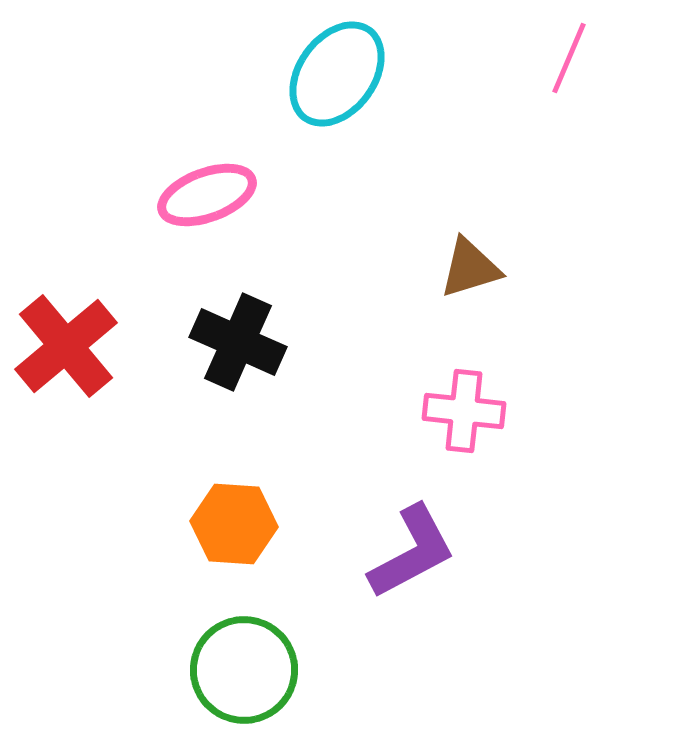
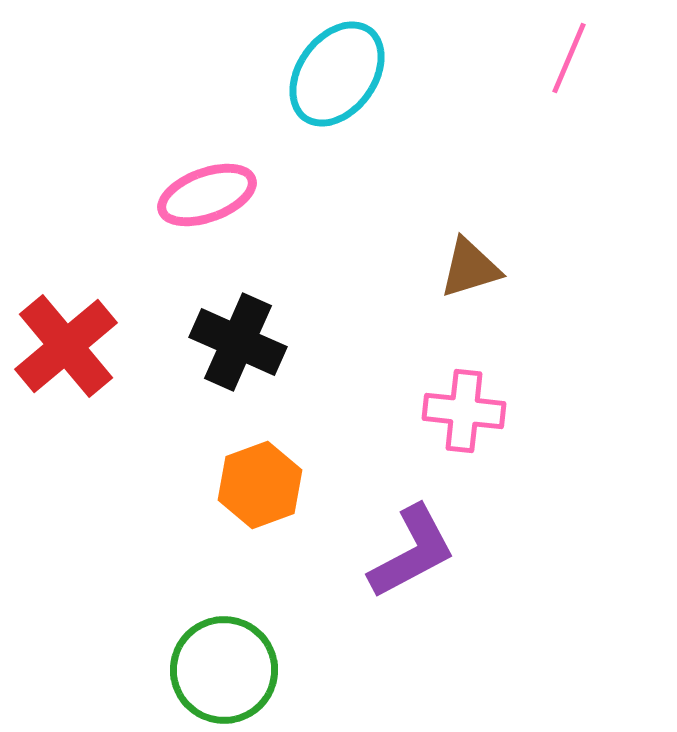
orange hexagon: moved 26 px right, 39 px up; rotated 24 degrees counterclockwise
green circle: moved 20 px left
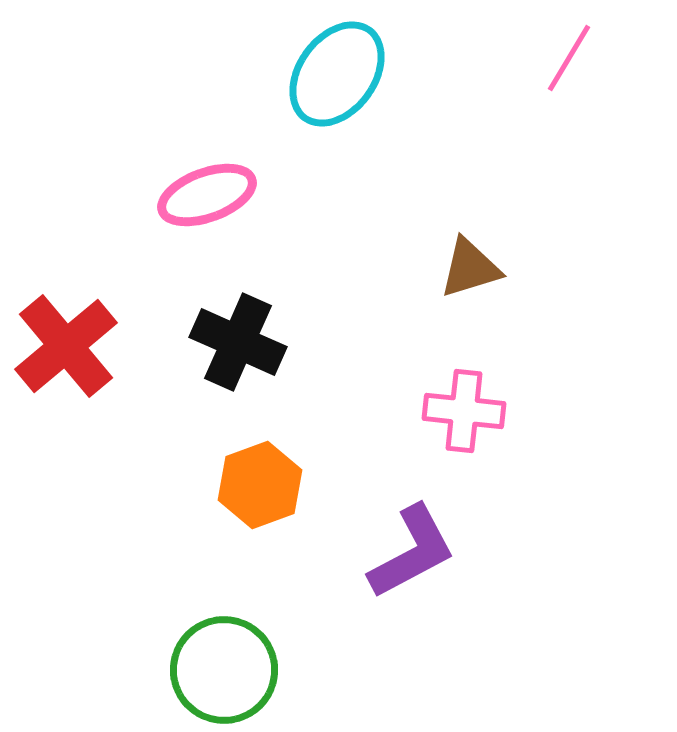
pink line: rotated 8 degrees clockwise
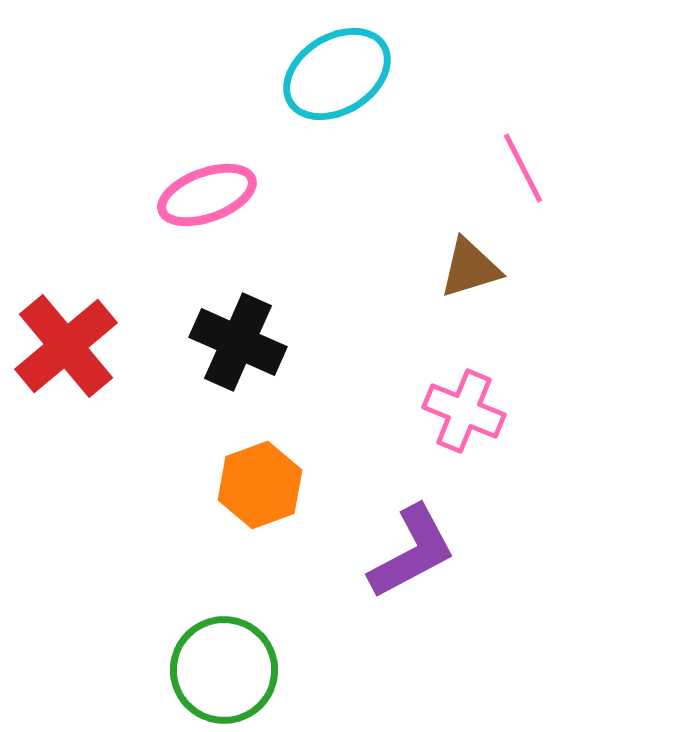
pink line: moved 46 px left, 110 px down; rotated 58 degrees counterclockwise
cyan ellipse: rotated 22 degrees clockwise
pink cross: rotated 16 degrees clockwise
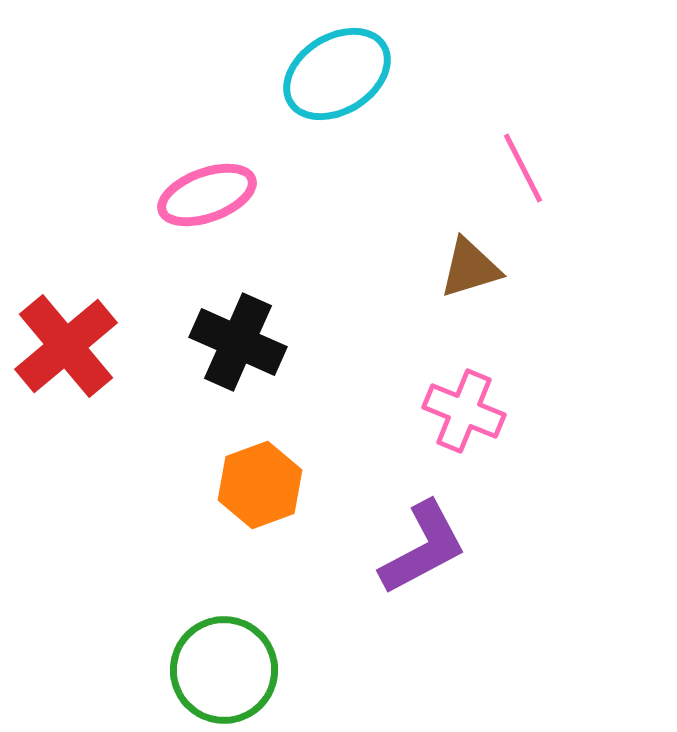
purple L-shape: moved 11 px right, 4 px up
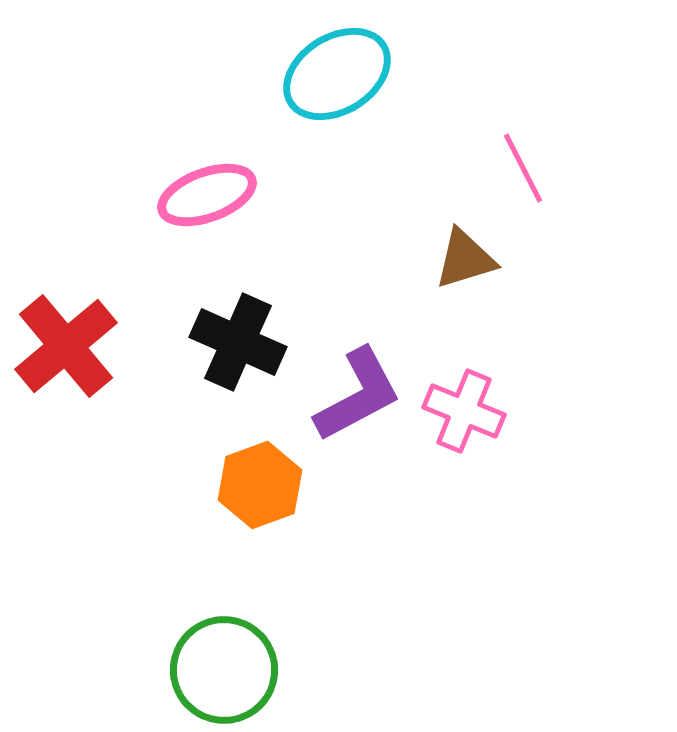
brown triangle: moved 5 px left, 9 px up
purple L-shape: moved 65 px left, 153 px up
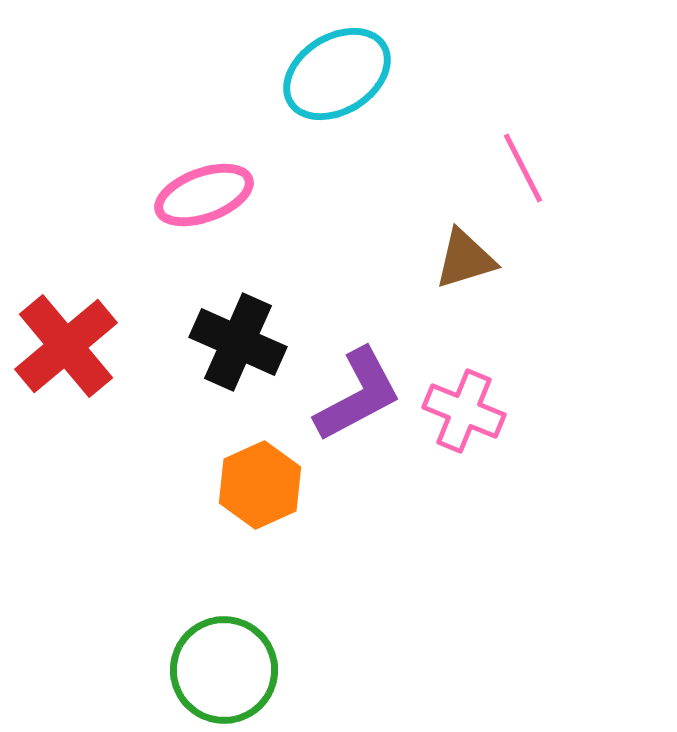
pink ellipse: moved 3 px left
orange hexagon: rotated 4 degrees counterclockwise
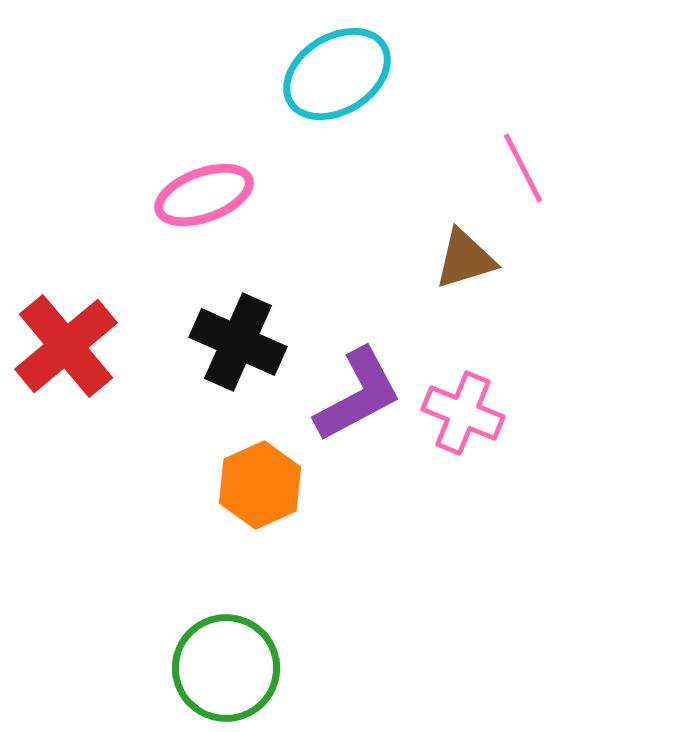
pink cross: moved 1 px left, 2 px down
green circle: moved 2 px right, 2 px up
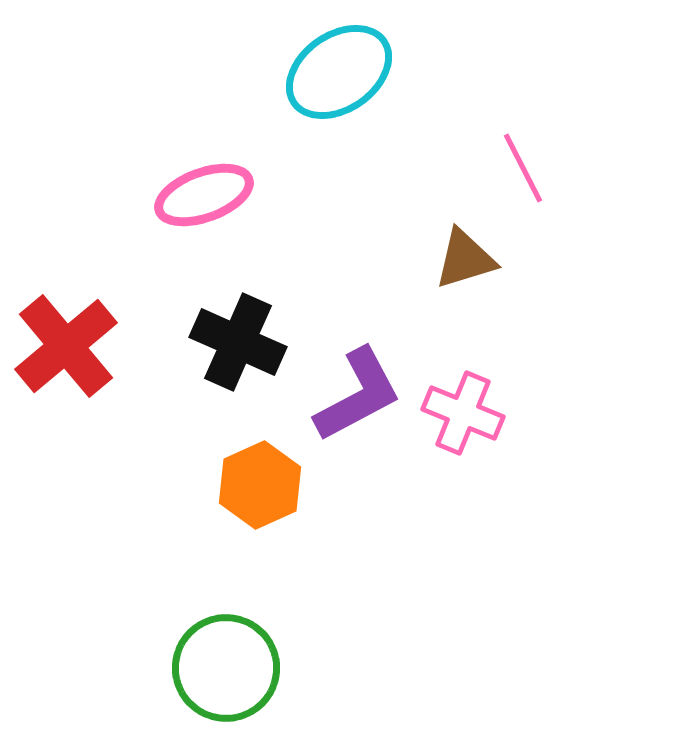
cyan ellipse: moved 2 px right, 2 px up; rotated 3 degrees counterclockwise
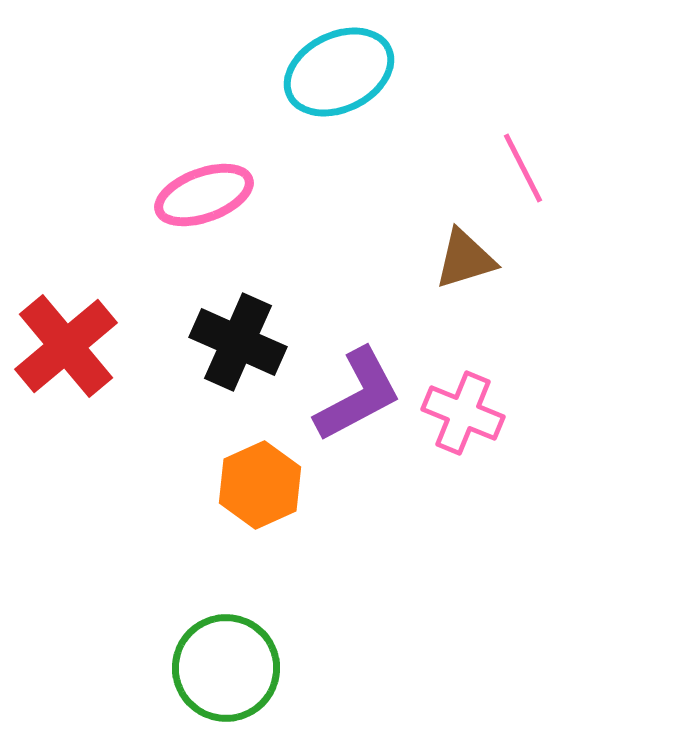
cyan ellipse: rotated 9 degrees clockwise
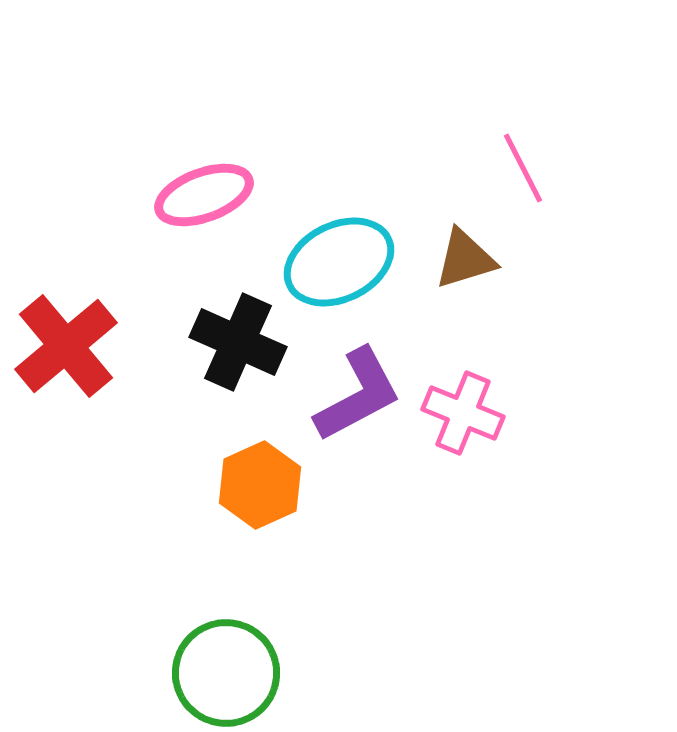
cyan ellipse: moved 190 px down
green circle: moved 5 px down
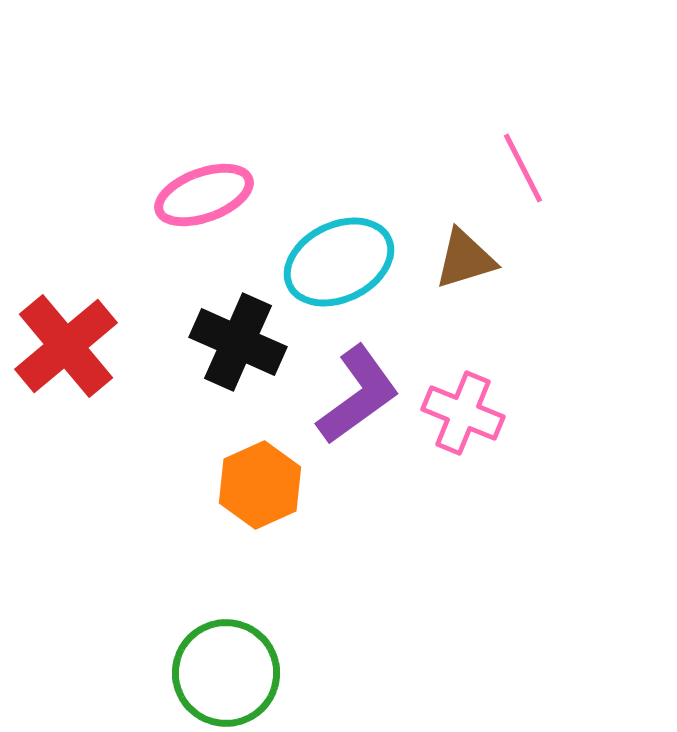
purple L-shape: rotated 8 degrees counterclockwise
